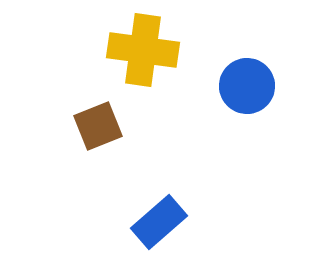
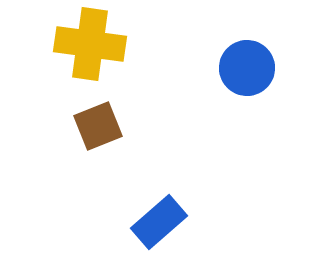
yellow cross: moved 53 px left, 6 px up
blue circle: moved 18 px up
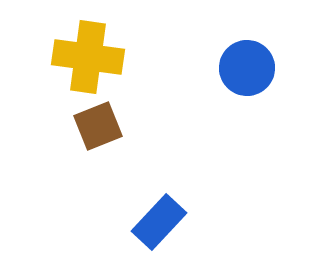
yellow cross: moved 2 px left, 13 px down
blue rectangle: rotated 6 degrees counterclockwise
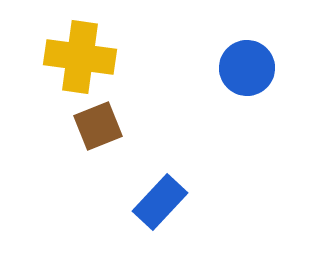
yellow cross: moved 8 px left
blue rectangle: moved 1 px right, 20 px up
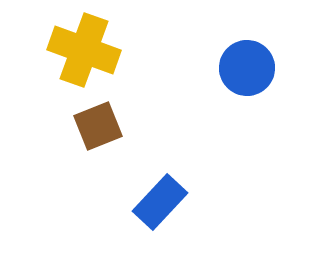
yellow cross: moved 4 px right, 7 px up; rotated 12 degrees clockwise
